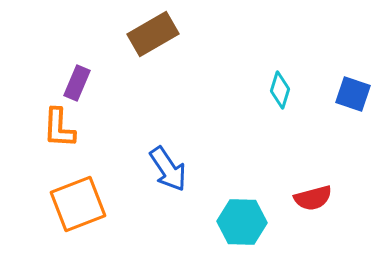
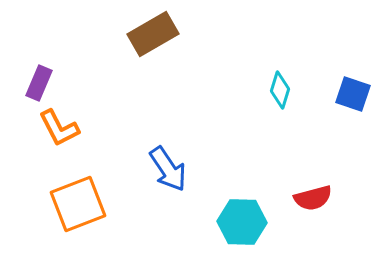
purple rectangle: moved 38 px left
orange L-shape: rotated 30 degrees counterclockwise
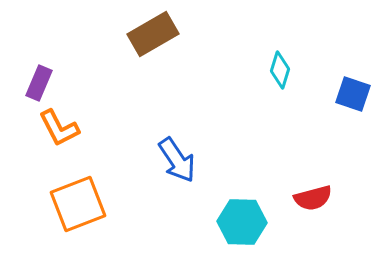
cyan diamond: moved 20 px up
blue arrow: moved 9 px right, 9 px up
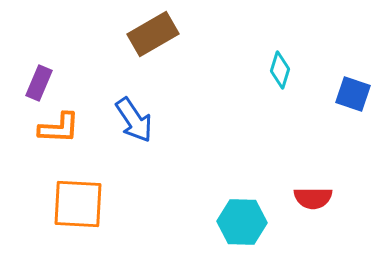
orange L-shape: rotated 60 degrees counterclockwise
blue arrow: moved 43 px left, 40 px up
red semicircle: rotated 15 degrees clockwise
orange square: rotated 24 degrees clockwise
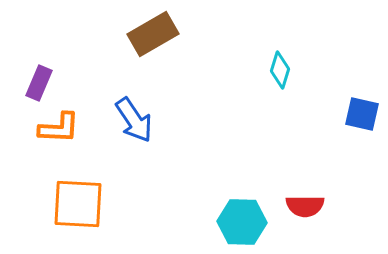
blue square: moved 9 px right, 20 px down; rotated 6 degrees counterclockwise
red semicircle: moved 8 px left, 8 px down
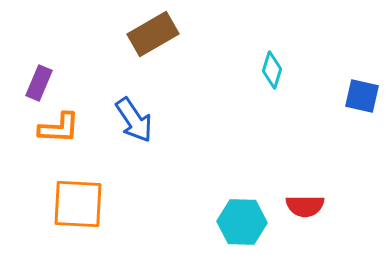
cyan diamond: moved 8 px left
blue square: moved 18 px up
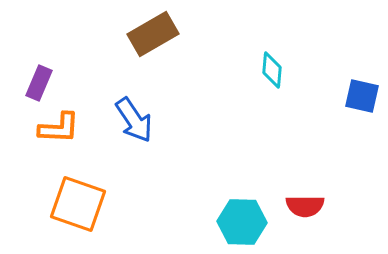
cyan diamond: rotated 12 degrees counterclockwise
orange square: rotated 16 degrees clockwise
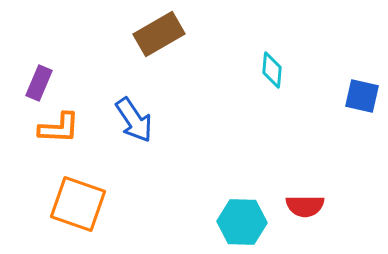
brown rectangle: moved 6 px right
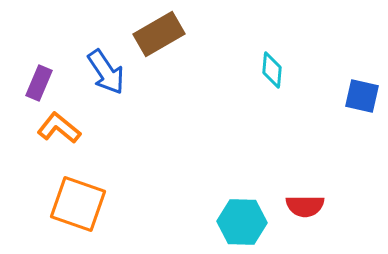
blue arrow: moved 28 px left, 48 px up
orange L-shape: rotated 144 degrees counterclockwise
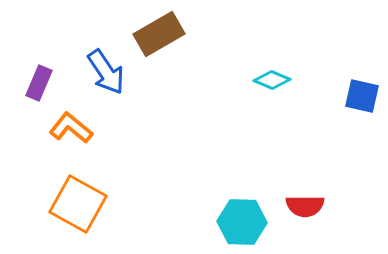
cyan diamond: moved 10 px down; rotated 72 degrees counterclockwise
orange L-shape: moved 12 px right
orange square: rotated 10 degrees clockwise
